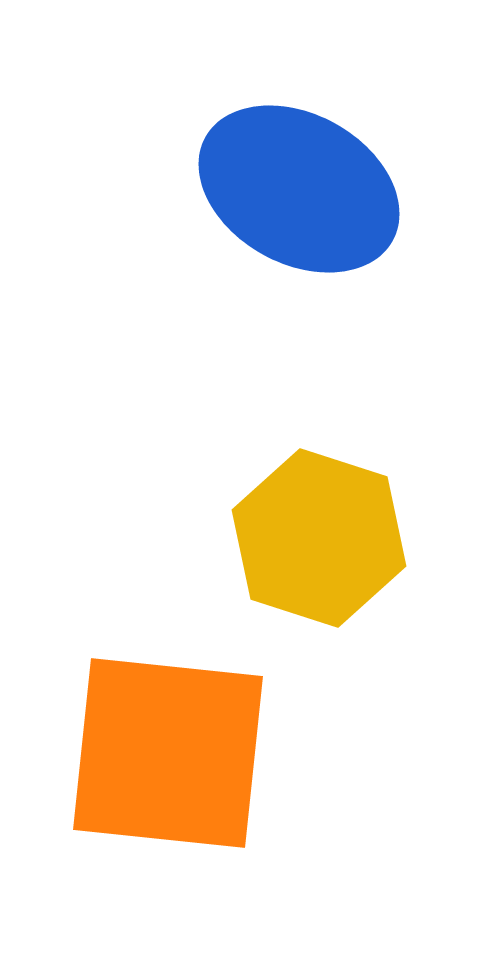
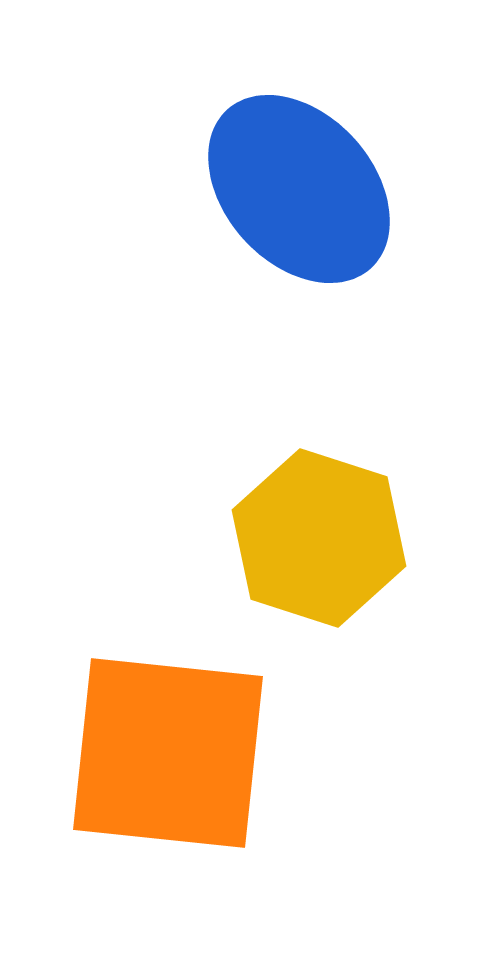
blue ellipse: rotated 19 degrees clockwise
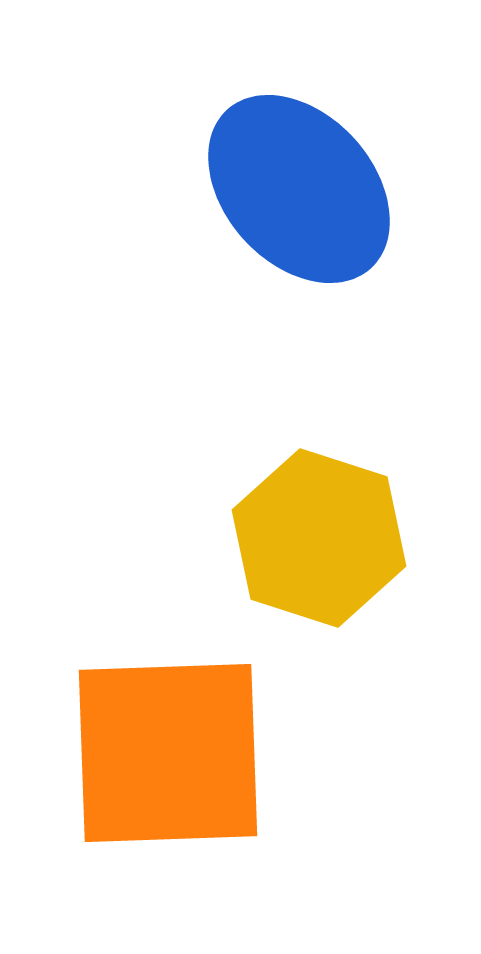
orange square: rotated 8 degrees counterclockwise
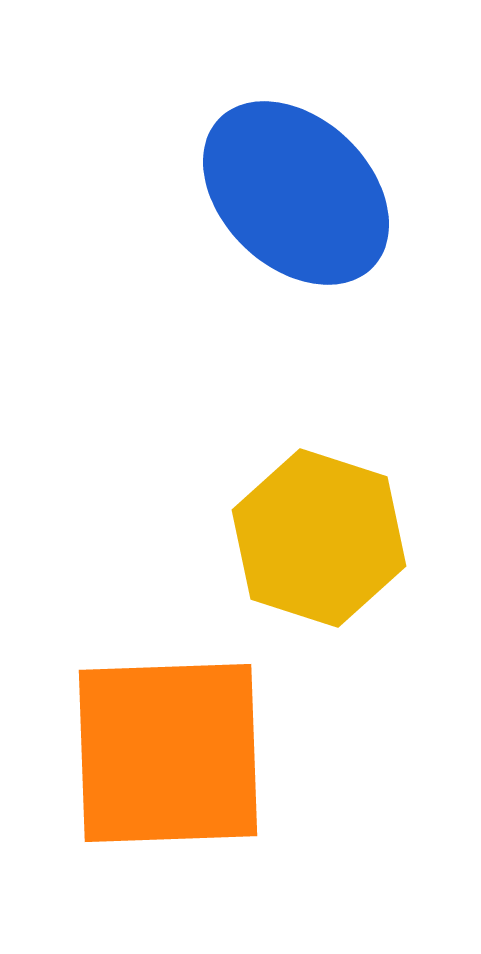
blue ellipse: moved 3 px left, 4 px down; rotated 4 degrees counterclockwise
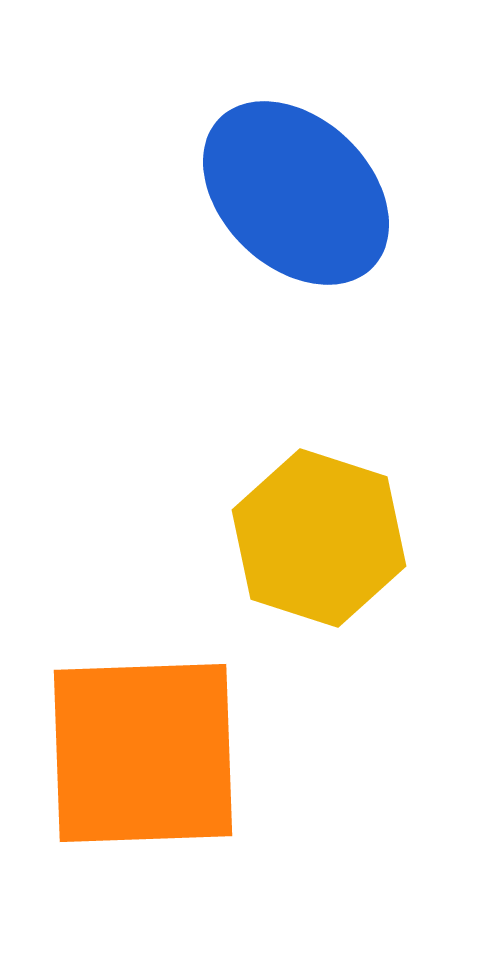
orange square: moved 25 px left
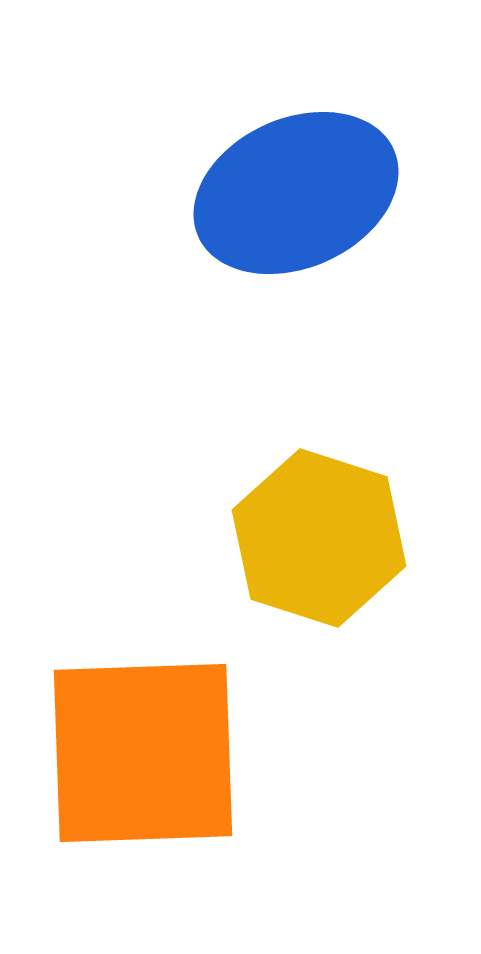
blue ellipse: rotated 68 degrees counterclockwise
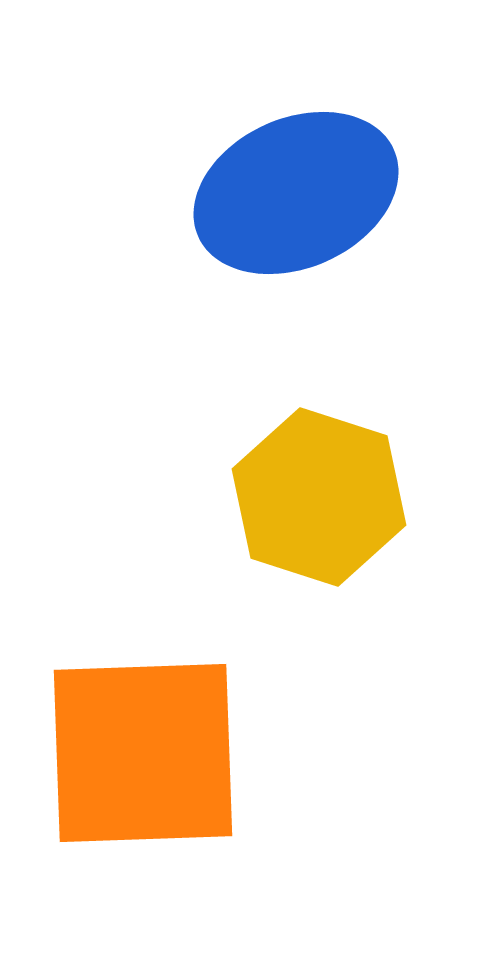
yellow hexagon: moved 41 px up
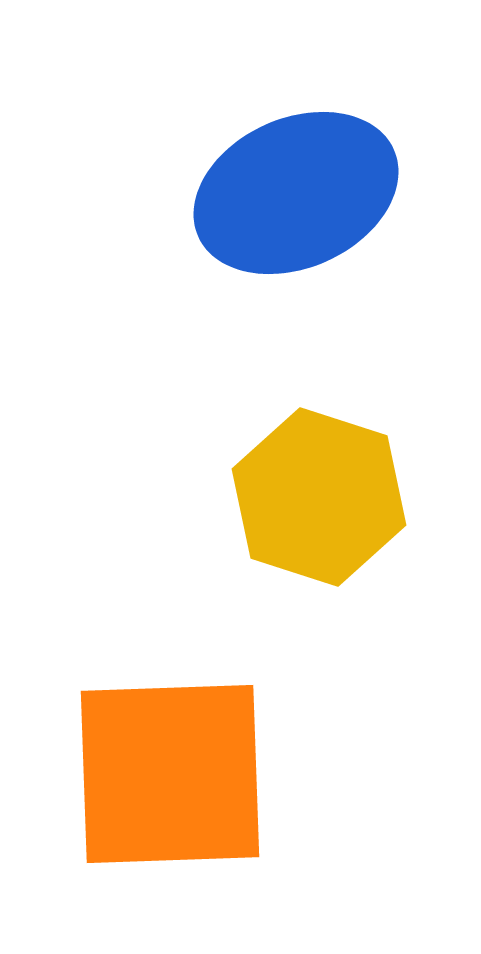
orange square: moved 27 px right, 21 px down
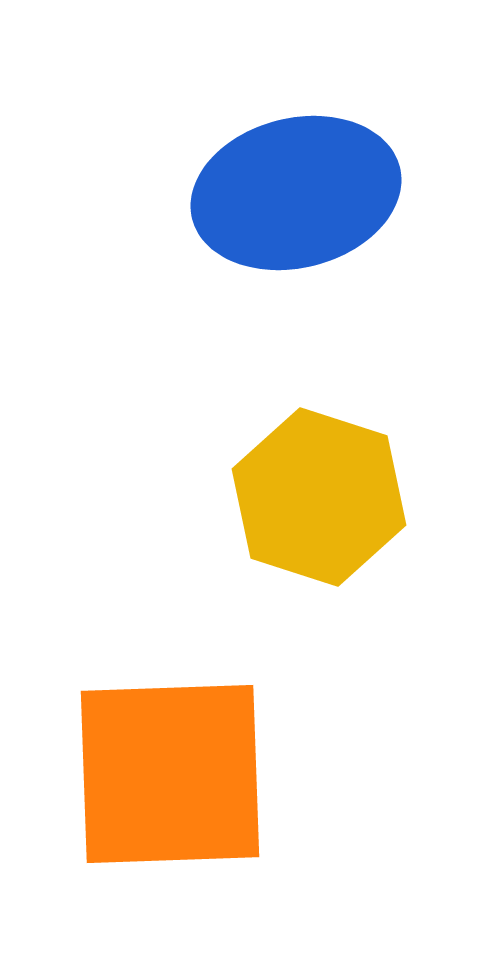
blue ellipse: rotated 10 degrees clockwise
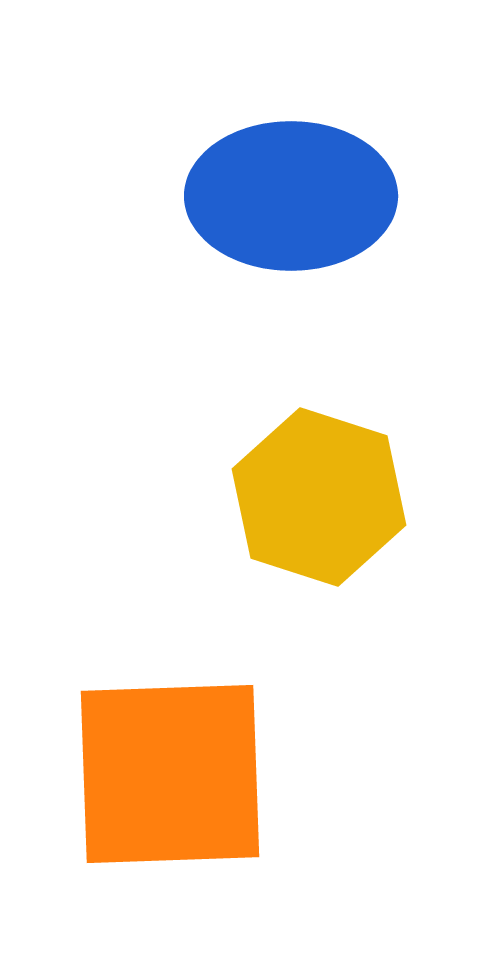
blue ellipse: moved 5 px left, 3 px down; rotated 14 degrees clockwise
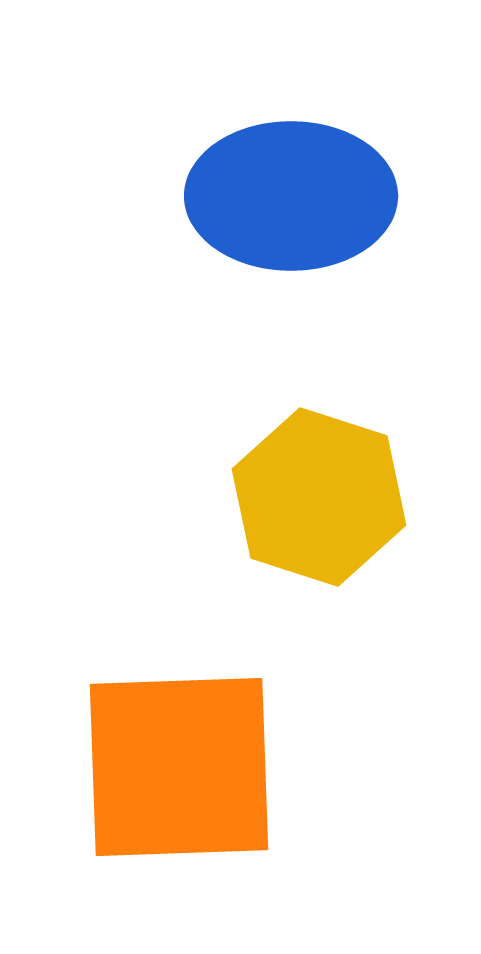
orange square: moved 9 px right, 7 px up
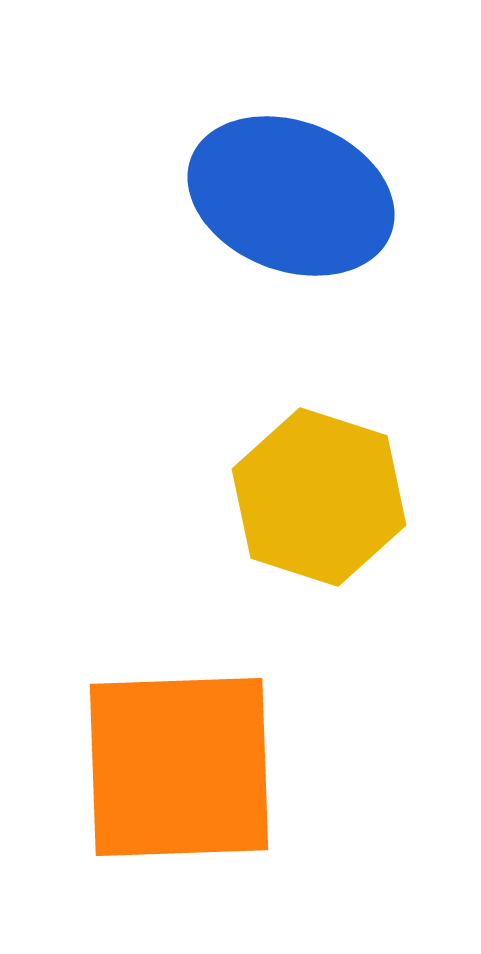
blue ellipse: rotated 21 degrees clockwise
